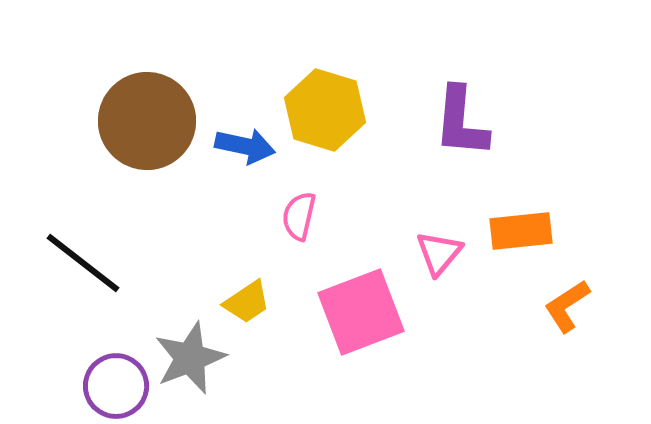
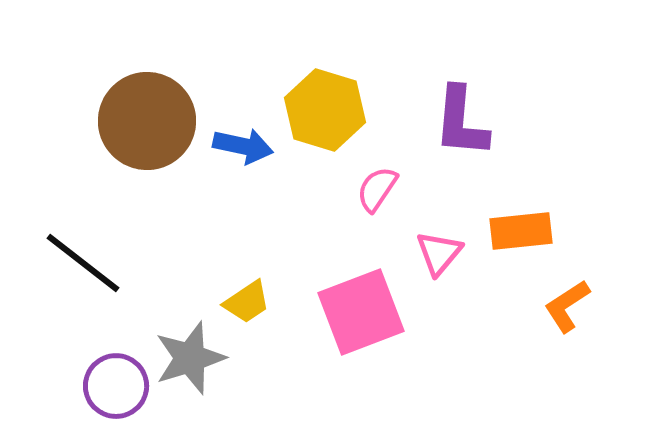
blue arrow: moved 2 px left
pink semicircle: moved 78 px right, 27 px up; rotated 21 degrees clockwise
gray star: rotated 4 degrees clockwise
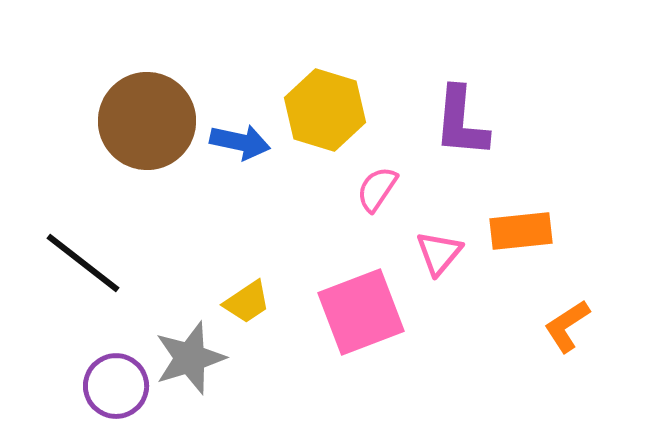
blue arrow: moved 3 px left, 4 px up
orange L-shape: moved 20 px down
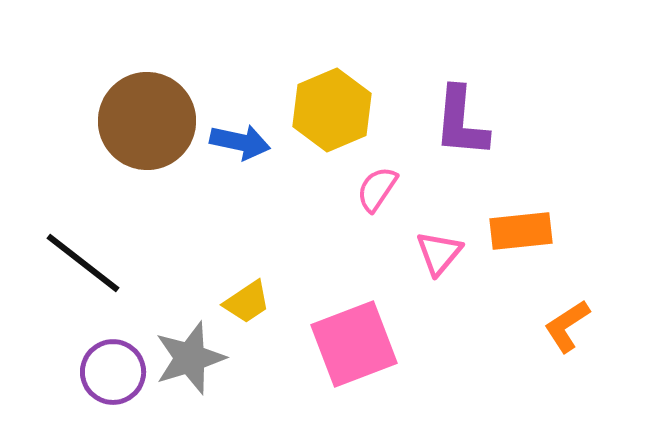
yellow hexagon: moved 7 px right; rotated 20 degrees clockwise
pink square: moved 7 px left, 32 px down
purple circle: moved 3 px left, 14 px up
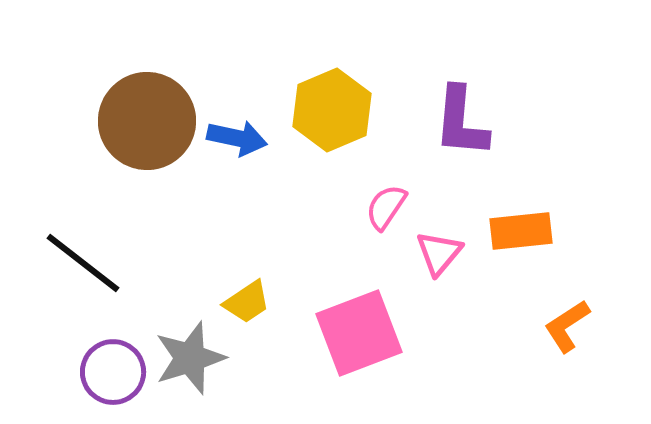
blue arrow: moved 3 px left, 4 px up
pink semicircle: moved 9 px right, 18 px down
pink square: moved 5 px right, 11 px up
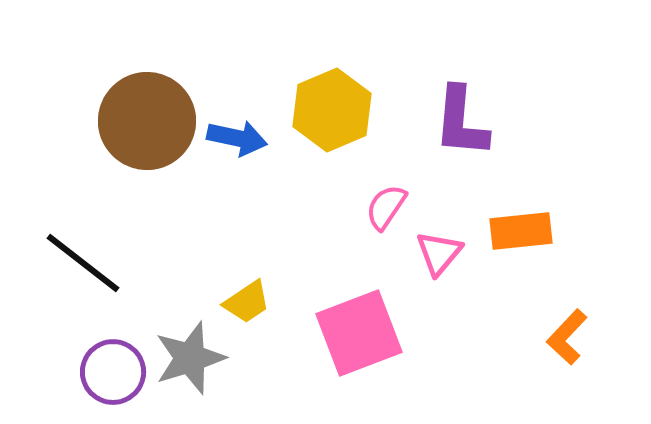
orange L-shape: moved 11 px down; rotated 14 degrees counterclockwise
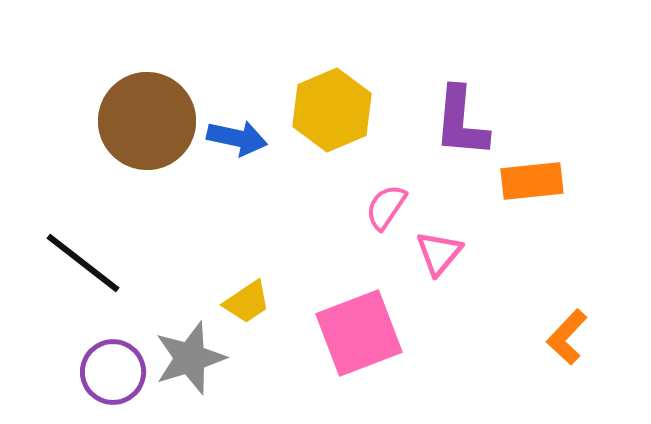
orange rectangle: moved 11 px right, 50 px up
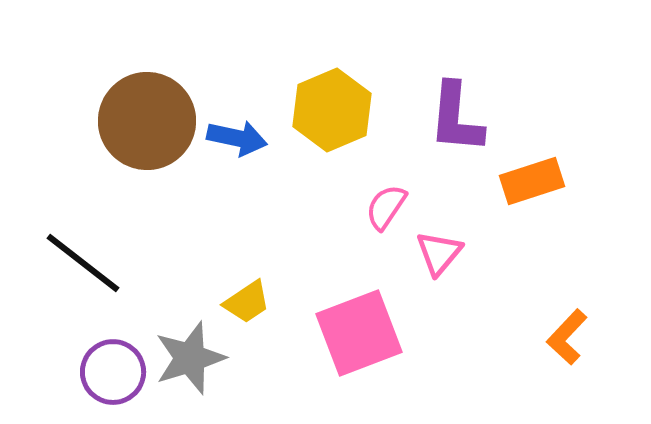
purple L-shape: moved 5 px left, 4 px up
orange rectangle: rotated 12 degrees counterclockwise
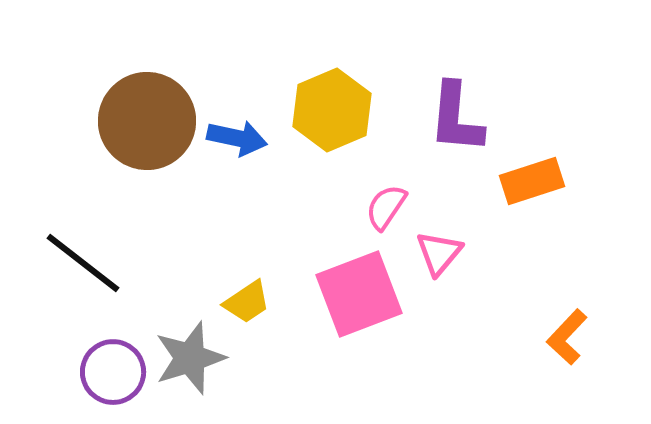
pink square: moved 39 px up
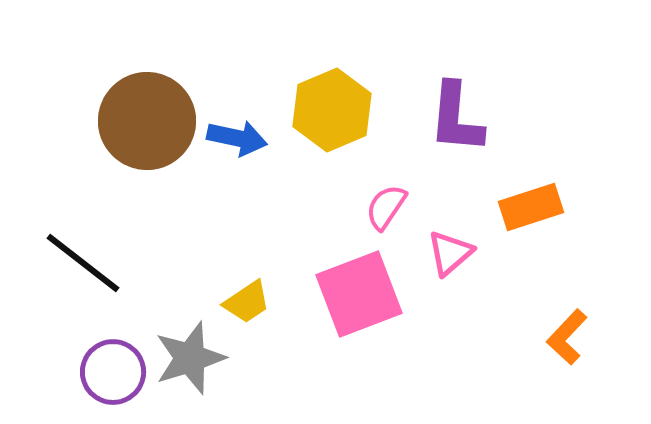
orange rectangle: moved 1 px left, 26 px down
pink triangle: moved 11 px right; rotated 9 degrees clockwise
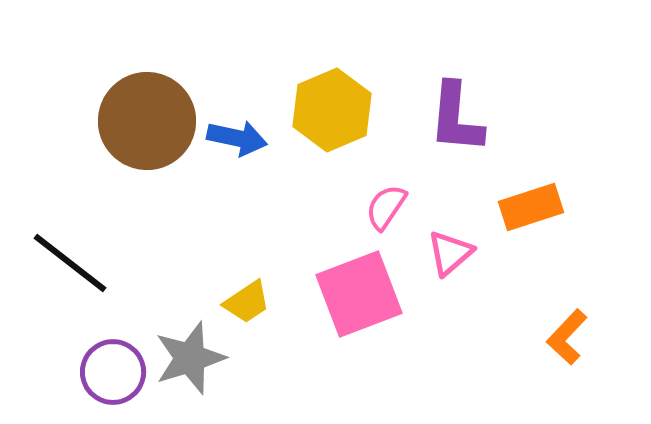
black line: moved 13 px left
